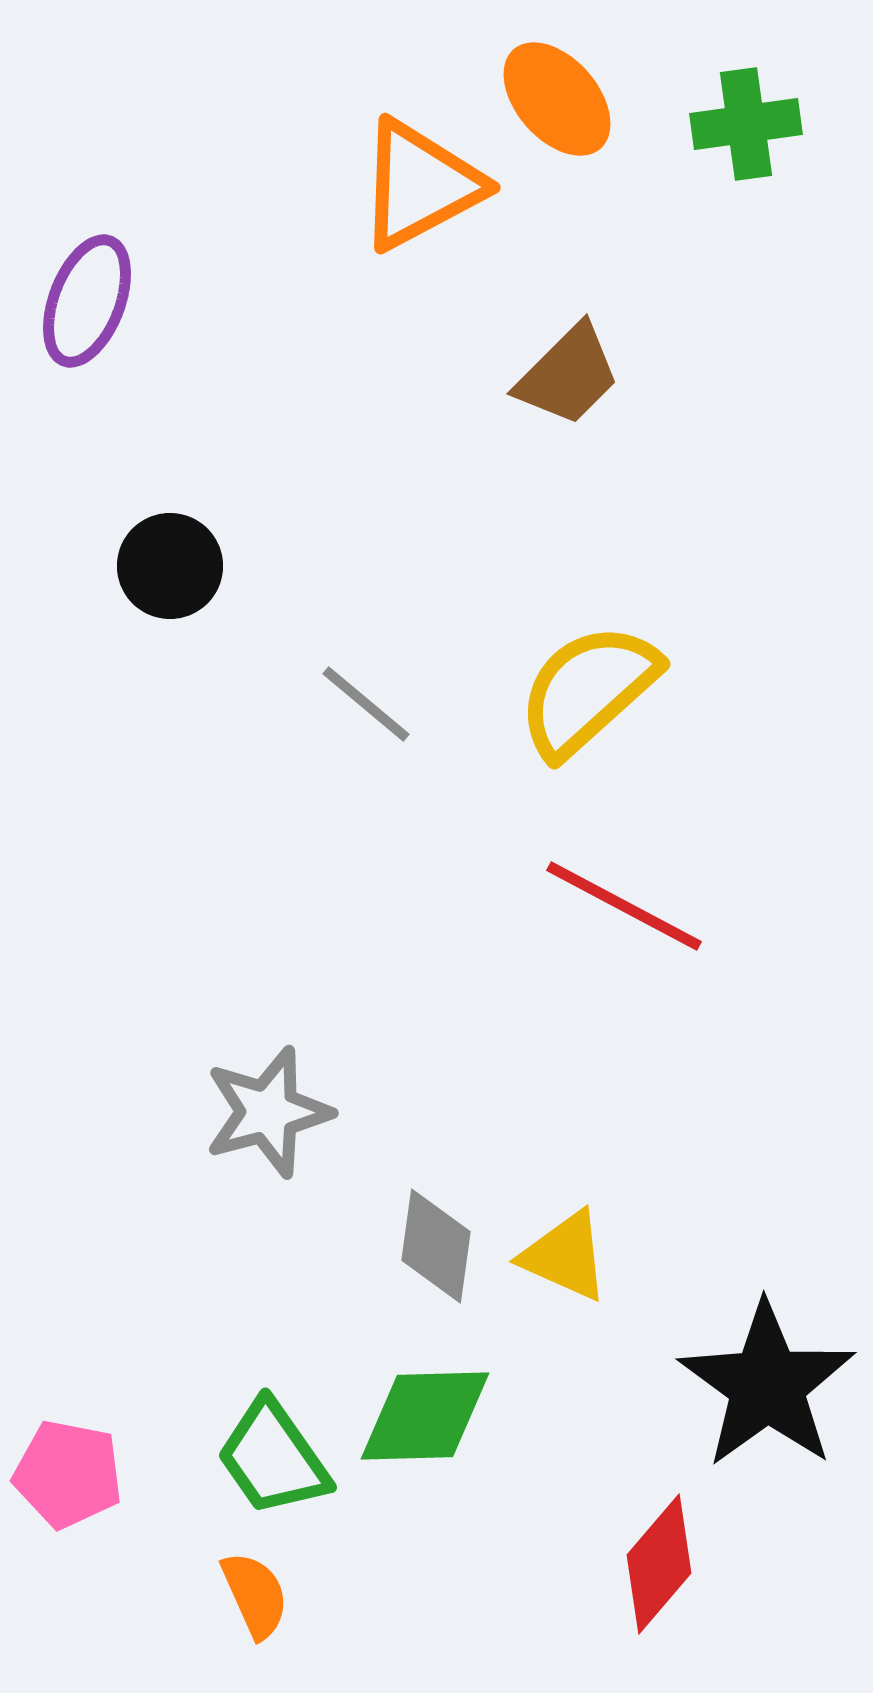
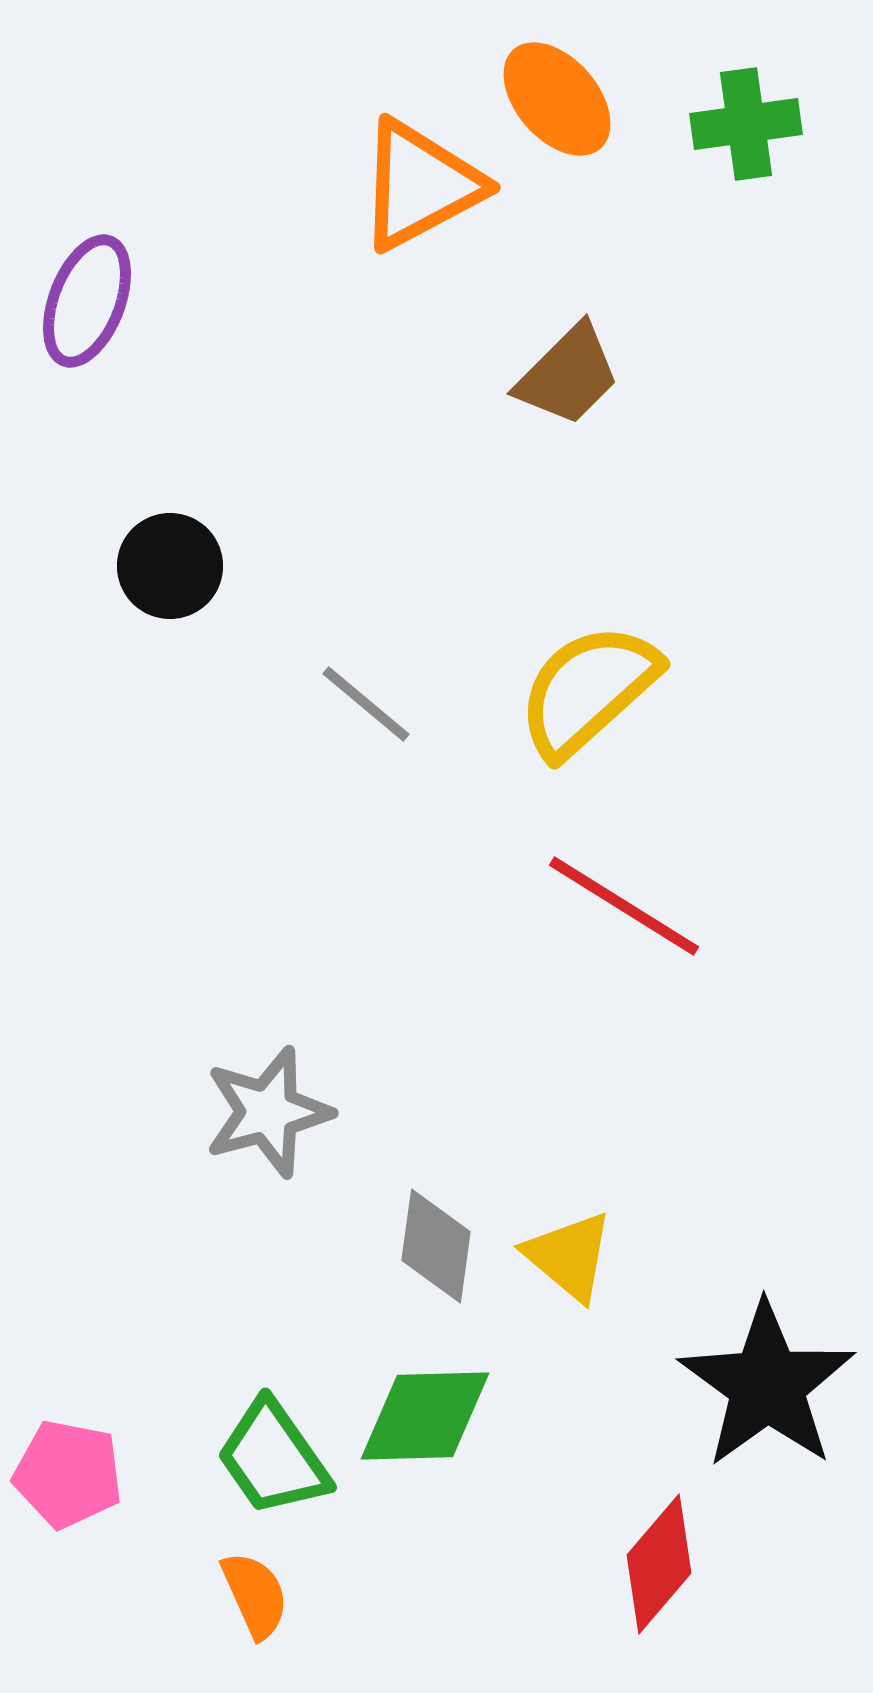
red line: rotated 4 degrees clockwise
yellow triangle: moved 4 px right; rotated 16 degrees clockwise
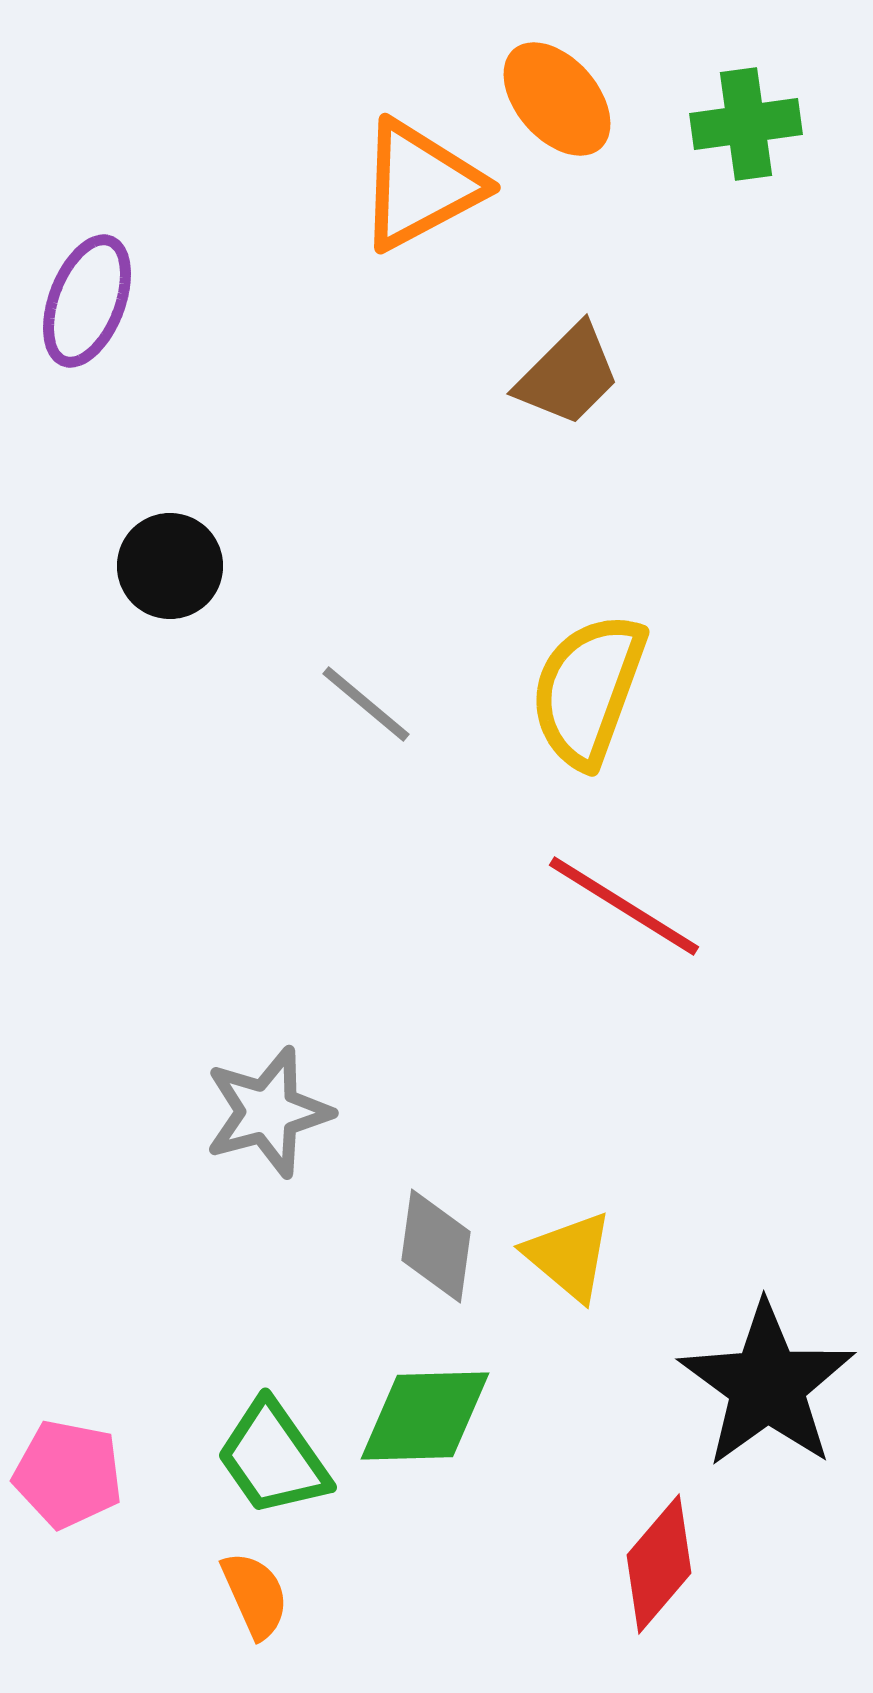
yellow semicircle: rotated 28 degrees counterclockwise
